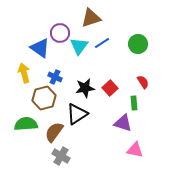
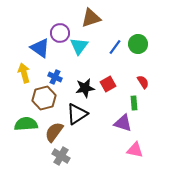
blue line: moved 13 px right, 4 px down; rotated 21 degrees counterclockwise
red square: moved 2 px left, 4 px up; rotated 14 degrees clockwise
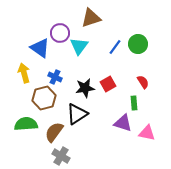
pink triangle: moved 12 px right, 17 px up
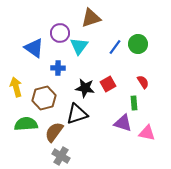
blue triangle: moved 6 px left
yellow arrow: moved 8 px left, 14 px down
blue cross: moved 3 px right, 9 px up; rotated 24 degrees counterclockwise
black star: rotated 18 degrees clockwise
black triangle: rotated 15 degrees clockwise
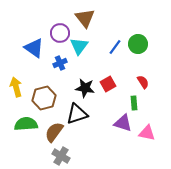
brown triangle: moved 6 px left; rotated 50 degrees counterclockwise
blue cross: moved 2 px right, 5 px up; rotated 24 degrees counterclockwise
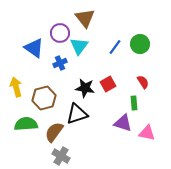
green circle: moved 2 px right
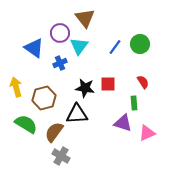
red square: rotated 28 degrees clockwise
black triangle: rotated 15 degrees clockwise
green semicircle: rotated 35 degrees clockwise
pink triangle: rotated 36 degrees counterclockwise
